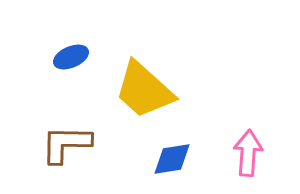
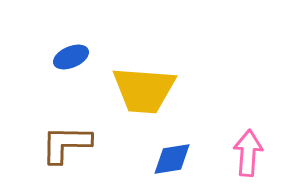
yellow trapezoid: rotated 38 degrees counterclockwise
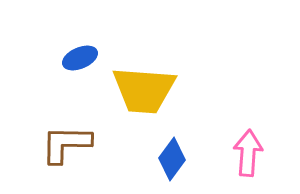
blue ellipse: moved 9 px right, 1 px down
blue diamond: rotated 45 degrees counterclockwise
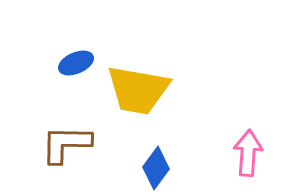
blue ellipse: moved 4 px left, 5 px down
yellow trapezoid: moved 6 px left; rotated 6 degrees clockwise
blue diamond: moved 16 px left, 9 px down
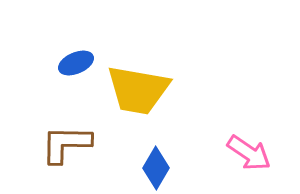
pink arrow: moved 1 px right; rotated 120 degrees clockwise
blue diamond: rotated 6 degrees counterclockwise
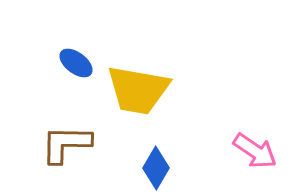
blue ellipse: rotated 60 degrees clockwise
pink arrow: moved 6 px right, 2 px up
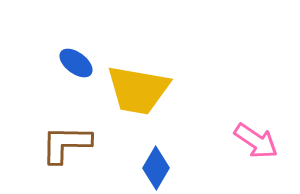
pink arrow: moved 1 px right, 10 px up
